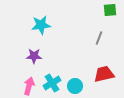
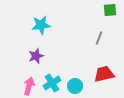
purple star: moved 2 px right; rotated 21 degrees counterclockwise
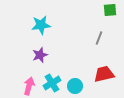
purple star: moved 4 px right, 1 px up
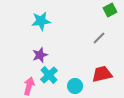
green square: rotated 24 degrees counterclockwise
cyan star: moved 4 px up
gray line: rotated 24 degrees clockwise
red trapezoid: moved 2 px left
cyan cross: moved 3 px left, 8 px up; rotated 12 degrees counterclockwise
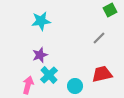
pink arrow: moved 1 px left, 1 px up
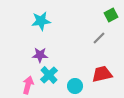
green square: moved 1 px right, 5 px down
purple star: rotated 21 degrees clockwise
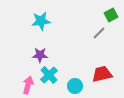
gray line: moved 5 px up
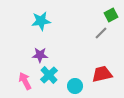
gray line: moved 2 px right
pink arrow: moved 3 px left, 4 px up; rotated 42 degrees counterclockwise
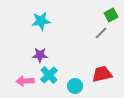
pink arrow: rotated 66 degrees counterclockwise
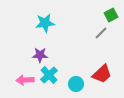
cyan star: moved 4 px right, 2 px down
red trapezoid: rotated 150 degrees clockwise
pink arrow: moved 1 px up
cyan circle: moved 1 px right, 2 px up
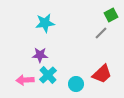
cyan cross: moved 1 px left
